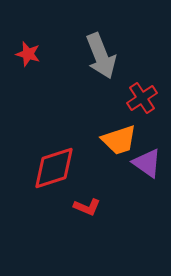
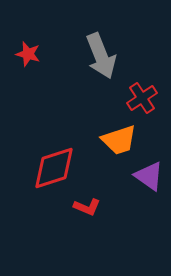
purple triangle: moved 2 px right, 13 px down
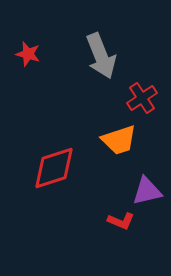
purple triangle: moved 2 px left, 15 px down; rotated 48 degrees counterclockwise
red L-shape: moved 34 px right, 14 px down
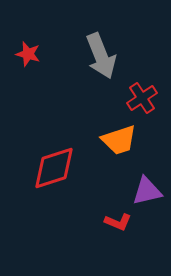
red L-shape: moved 3 px left, 1 px down
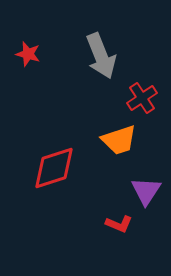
purple triangle: moved 1 px left; rotated 44 degrees counterclockwise
red L-shape: moved 1 px right, 2 px down
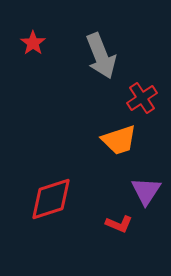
red star: moved 5 px right, 11 px up; rotated 20 degrees clockwise
red diamond: moved 3 px left, 31 px down
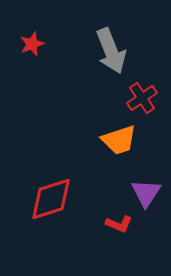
red star: moved 1 px left, 1 px down; rotated 15 degrees clockwise
gray arrow: moved 10 px right, 5 px up
purple triangle: moved 2 px down
